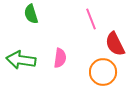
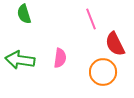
green semicircle: moved 7 px left
green arrow: moved 1 px left
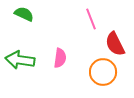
green semicircle: rotated 132 degrees clockwise
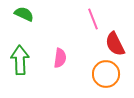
pink line: moved 2 px right
green arrow: rotated 80 degrees clockwise
orange circle: moved 3 px right, 2 px down
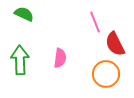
pink line: moved 2 px right, 3 px down
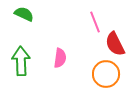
green arrow: moved 1 px right, 1 px down
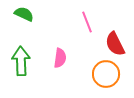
pink line: moved 8 px left
